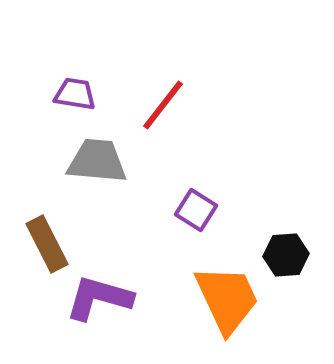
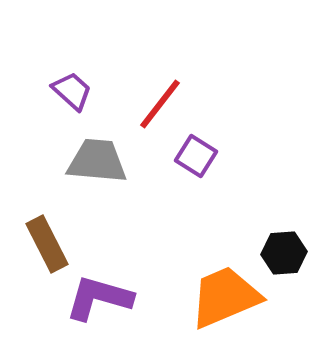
purple trapezoid: moved 3 px left, 3 px up; rotated 33 degrees clockwise
red line: moved 3 px left, 1 px up
purple square: moved 54 px up
black hexagon: moved 2 px left, 2 px up
orange trapezoid: moved 2 px left, 2 px up; rotated 88 degrees counterclockwise
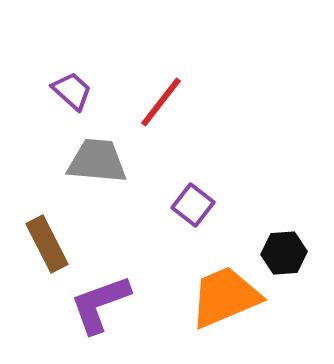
red line: moved 1 px right, 2 px up
purple square: moved 3 px left, 49 px down; rotated 6 degrees clockwise
purple L-shape: moved 1 px right, 6 px down; rotated 36 degrees counterclockwise
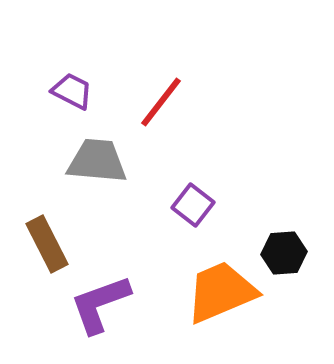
purple trapezoid: rotated 15 degrees counterclockwise
orange trapezoid: moved 4 px left, 5 px up
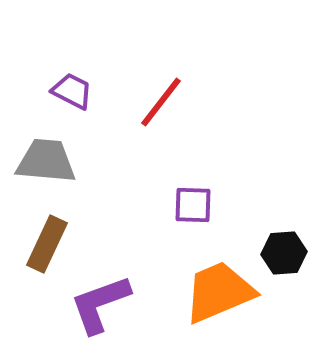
gray trapezoid: moved 51 px left
purple square: rotated 36 degrees counterclockwise
brown rectangle: rotated 52 degrees clockwise
orange trapezoid: moved 2 px left
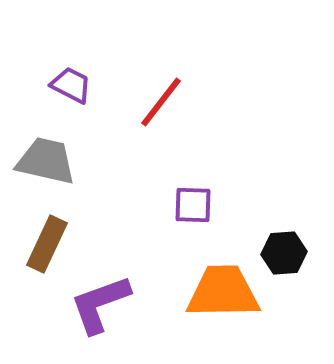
purple trapezoid: moved 1 px left, 6 px up
gray trapezoid: rotated 8 degrees clockwise
orange trapezoid: moved 4 px right; rotated 22 degrees clockwise
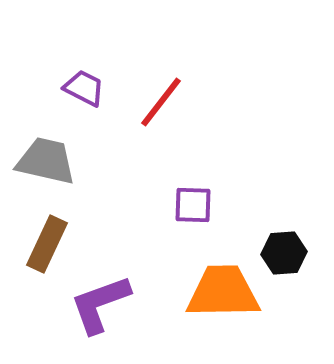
purple trapezoid: moved 13 px right, 3 px down
